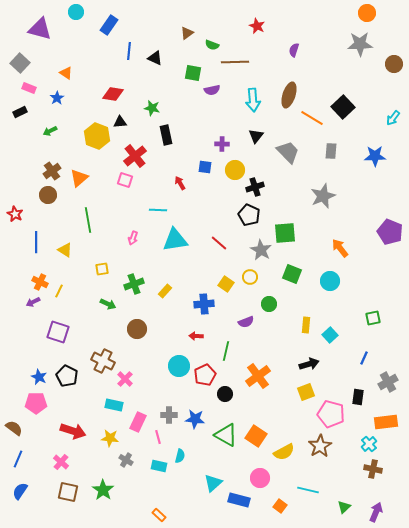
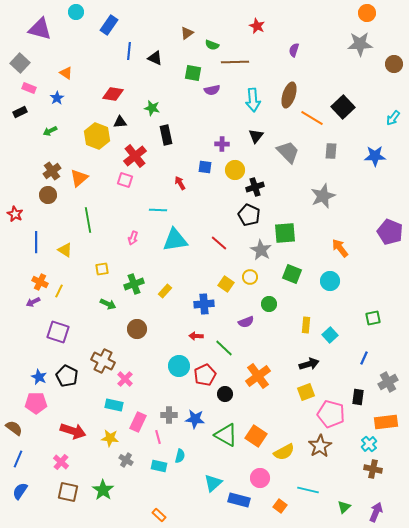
green line at (226, 351): moved 2 px left, 3 px up; rotated 60 degrees counterclockwise
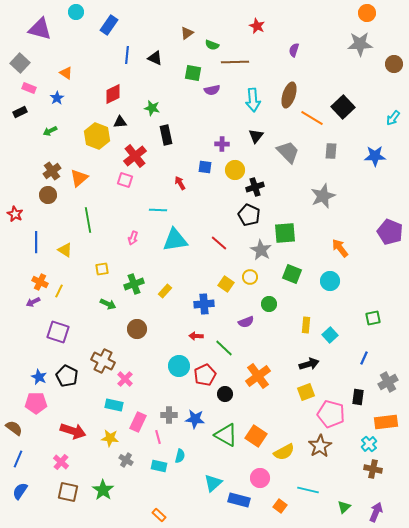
blue line at (129, 51): moved 2 px left, 4 px down
red diamond at (113, 94): rotated 35 degrees counterclockwise
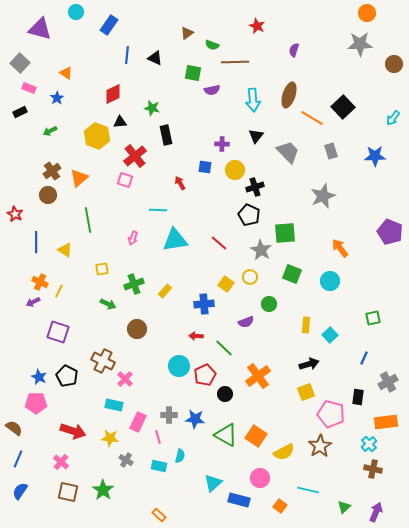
gray rectangle at (331, 151): rotated 21 degrees counterclockwise
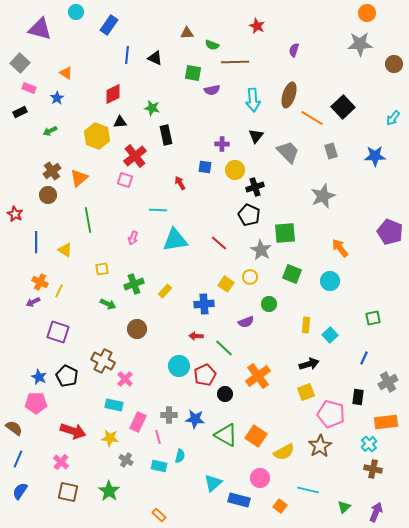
brown triangle at (187, 33): rotated 32 degrees clockwise
green star at (103, 490): moved 6 px right, 1 px down
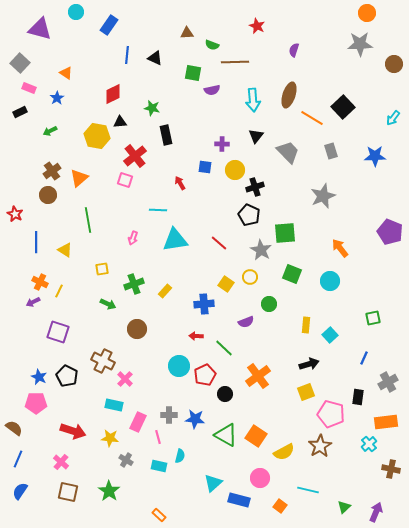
yellow hexagon at (97, 136): rotated 10 degrees counterclockwise
brown cross at (373, 469): moved 18 px right
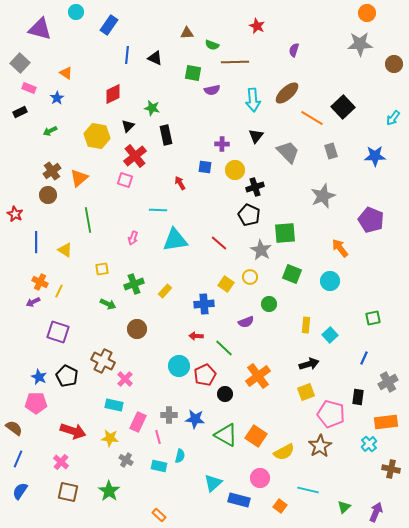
brown ellipse at (289, 95): moved 2 px left, 2 px up; rotated 30 degrees clockwise
black triangle at (120, 122): moved 8 px right, 4 px down; rotated 40 degrees counterclockwise
purple pentagon at (390, 232): moved 19 px left, 12 px up
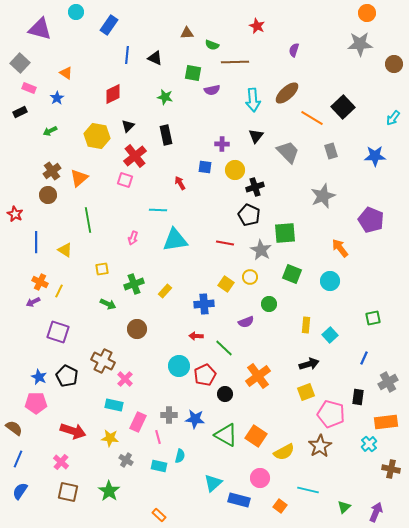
green star at (152, 108): moved 13 px right, 11 px up
red line at (219, 243): moved 6 px right; rotated 30 degrees counterclockwise
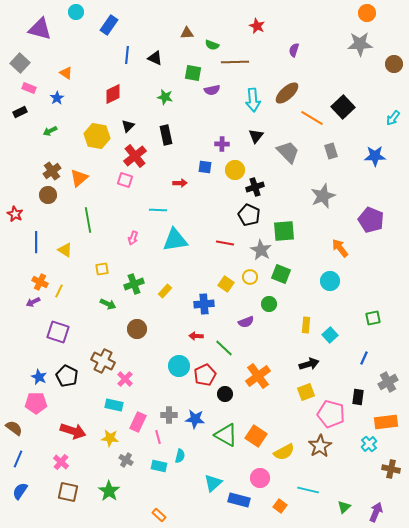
red arrow at (180, 183): rotated 120 degrees clockwise
green square at (285, 233): moved 1 px left, 2 px up
green square at (292, 274): moved 11 px left
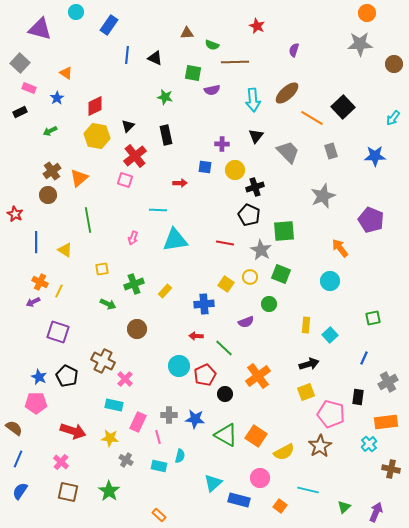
red diamond at (113, 94): moved 18 px left, 12 px down
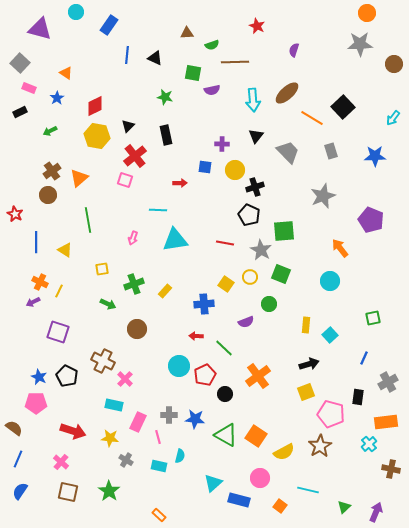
green semicircle at (212, 45): rotated 40 degrees counterclockwise
